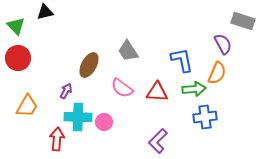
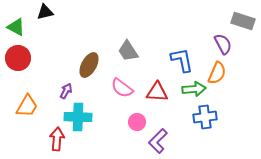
green triangle: moved 1 px down; rotated 18 degrees counterclockwise
pink circle: moved 33 px right
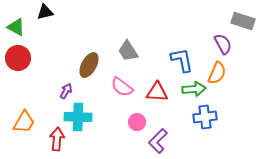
pink semicircle: moved 1 px up
orange trapezoid: moved 3 px left, 16 px down
